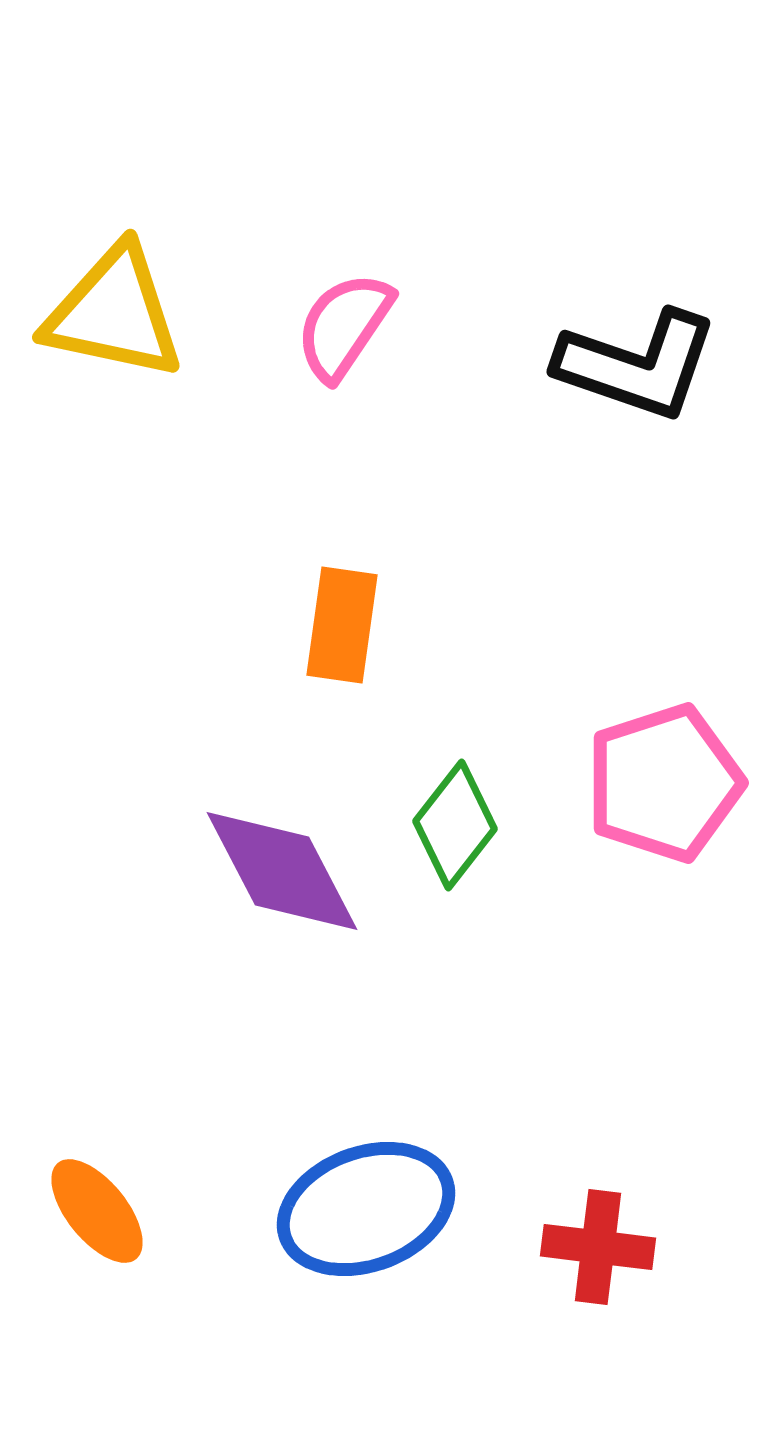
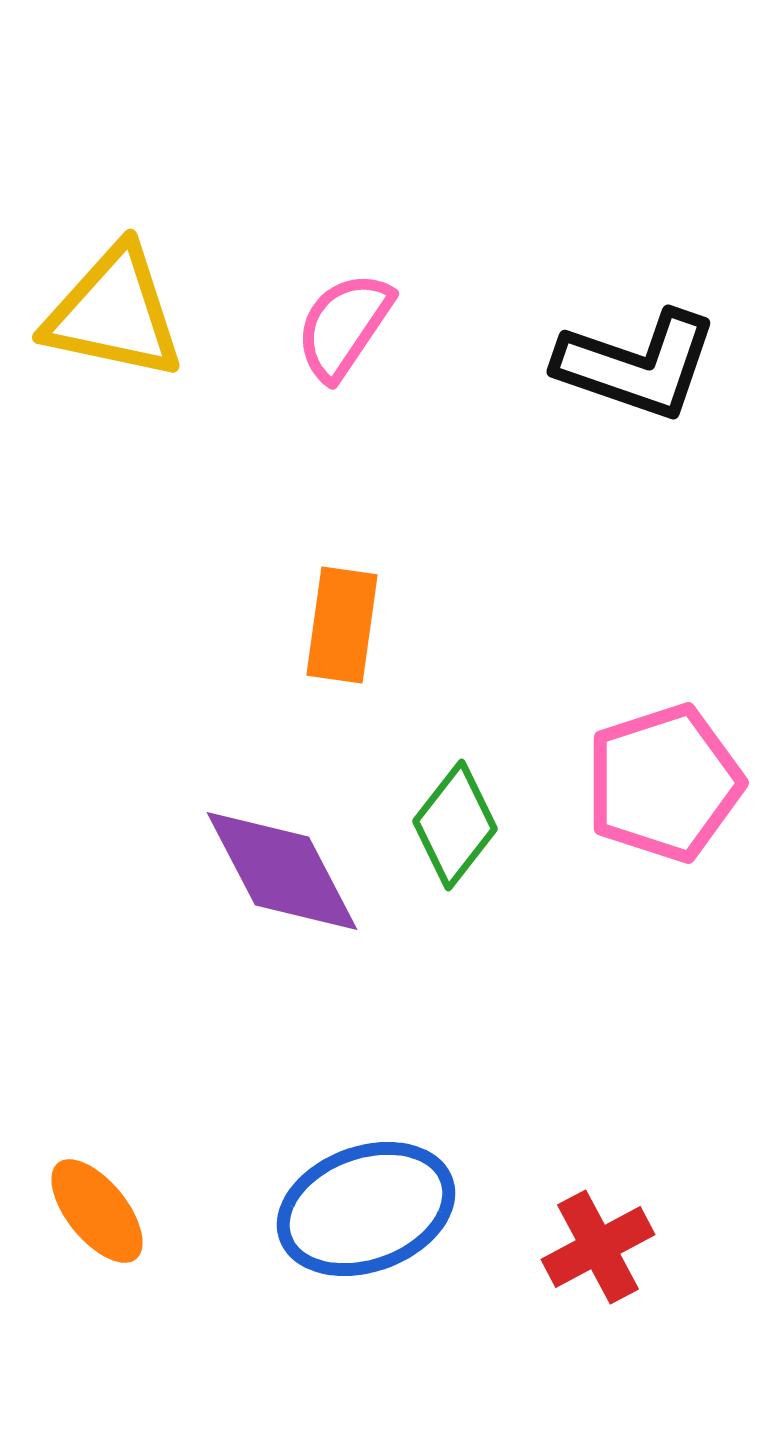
red cross: rotated 35 degrees counterclockwise
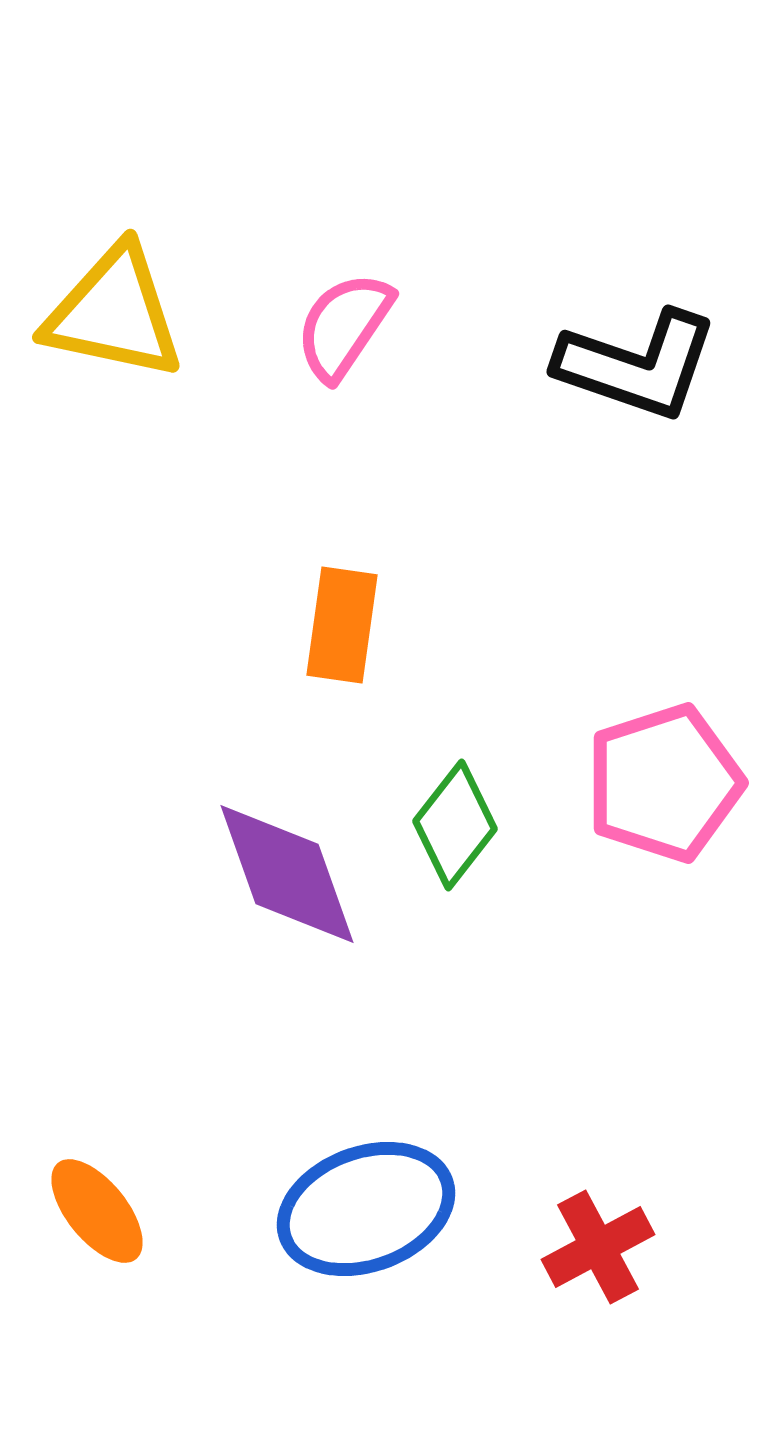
purple diamond: moved 5 px right, 3 px down; rotated 8 degrees clockwise
